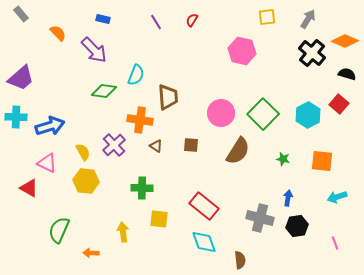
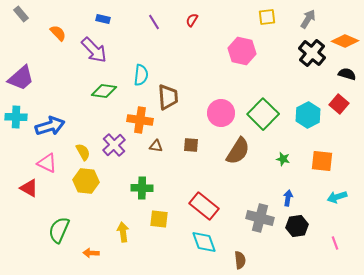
purple line at (156, 22): moved 2 px left
cyan semicircle at (136, 75): moved 5 px right; rotated 15 degrees counterclockwise
brown triangle at (156, 146): rotated 24 degrees counterclockwise
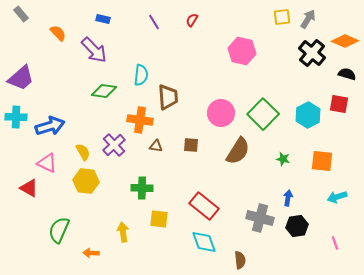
yellow square at (267, 17): moved 15 px right
red square at (339, 104): rotated 30 degrees counterclockwise
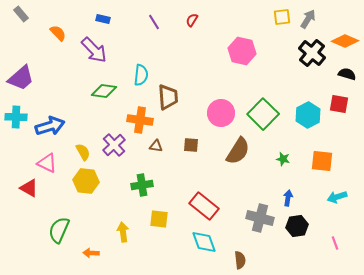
green cross at (142, 188): moved 3 px up; rotated 10 degrees counterclockwise
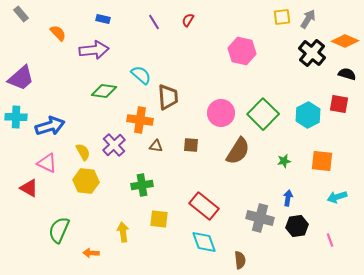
red semicircle at (192, 20): moved 4 px left
purple arrow at (94, 50): rotated 52 degrees counterclockwise
cyan semicircle at (141, 75): rotated 55 degrees counterclockwise
green star at (283, 159): moved 1 px right, 2 px down; rotated 24 degrees counterclockwise
pink line at (335, 243): moved 5 px left, 3 px up
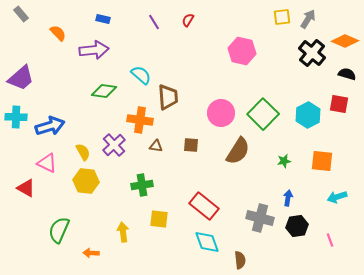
red triangle at (29, 188): moved 3 px left
cyan diamond at (204, 242): moved 3 px right
